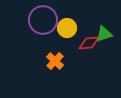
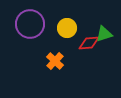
purple circle: moved 13 px left, 4 px down
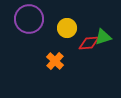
purple circle: moved 1 px left, 5 px up
green triangle: moved 1 px left, 3 px down
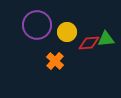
purple circle: moved 8 px right, 6 px down
yellow circle: moved 4 px down
green triangle: moved 3 px right, 2 px down; rotated 12 degrees clockwise
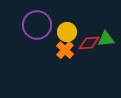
orange cross: moved 10 px right, 11 px up
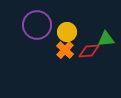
red diamond: moved 8 px down
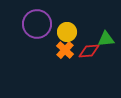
purple circle: moved 1 px up
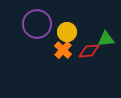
orange cross: moved 2 px left
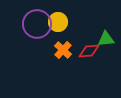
yellow circle: moved 9 px left, 10 px up
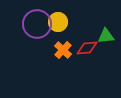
green triangle: moved 3 px up
red diamond: moved 2 px left, 3 px up
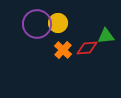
yellow circle: moved 1 px down
